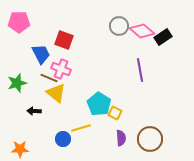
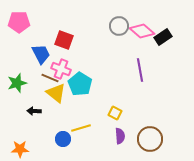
brown line: moved 1 px right
cyan pentagon: moved 19 px left, 20 px up
purple semicircle: moved 1 px left, 2 px up
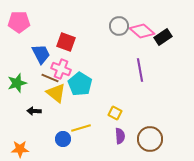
red square: moved 2 px right, 2 px down
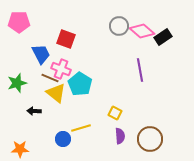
red square: moved 3 px up
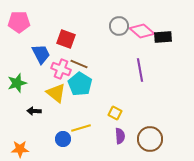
black rectangle: rotated 30 degrees clockwise
brown line: moved 29 px right, 14 px up
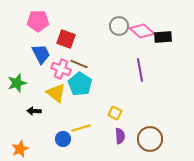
pink pentagon: moved 19 px right, 1 px up
orange star: rotated 24 degrees counterclockwise
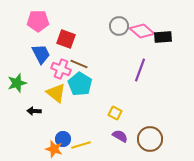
purple line: rotated 30 degrees clockwise
yellow line: moved 17 px down
purple semicircle: rotated 56 degrees counterclockwise
orange star: moved 34 px right; rotated 30 degrees counterclockwise
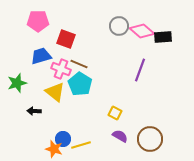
blue trapezoid: moved 2 px down; rotated 80 degrees counterclockwise
yellow triangle: moved 1 px left, 1 px up
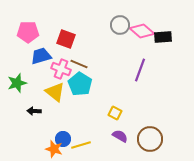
pink pentagon: moved 10 px left, 11 px down
gray circle: moved 1 px right, 1 px up
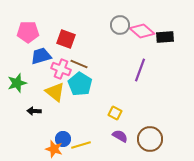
black rectangle: moved 2 px right
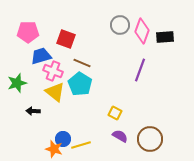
pink diamond: rotated 70 degrees clockwise
brown line: moved 3 px right, 1 px up
pink cross: moved 8 px left, 2 px down
black arrow: moved 1 px left
